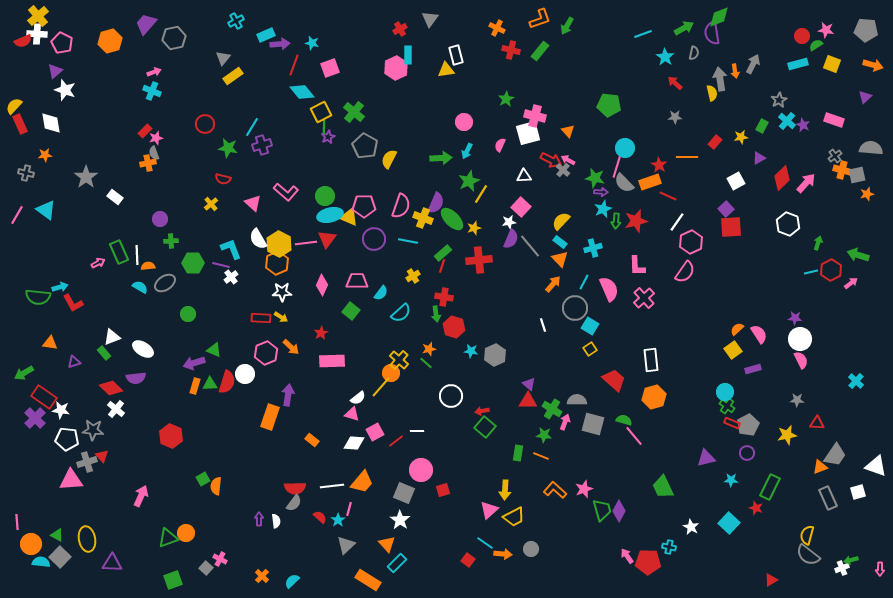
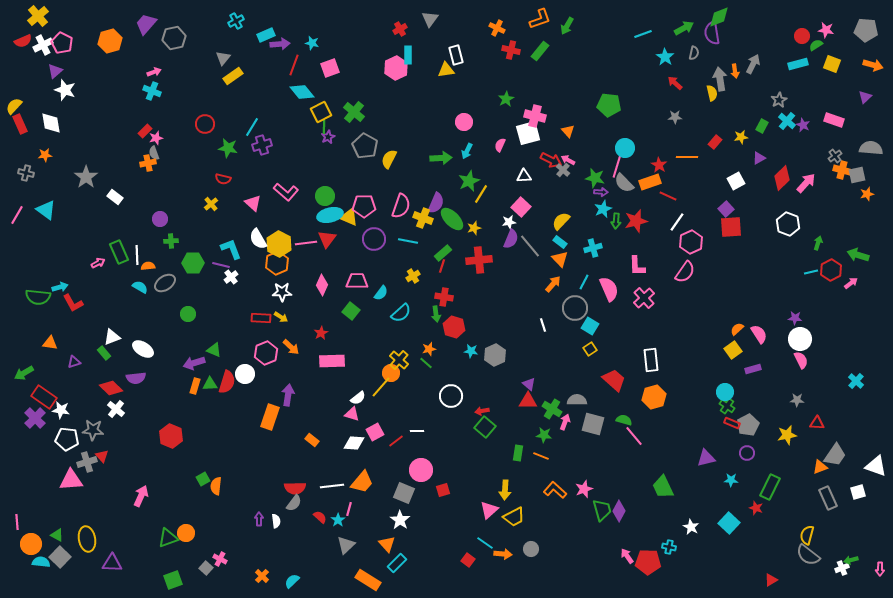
white cross at (37, 34): moved 6 px right, 11 px down; rotated 30 degrees counterclockwise
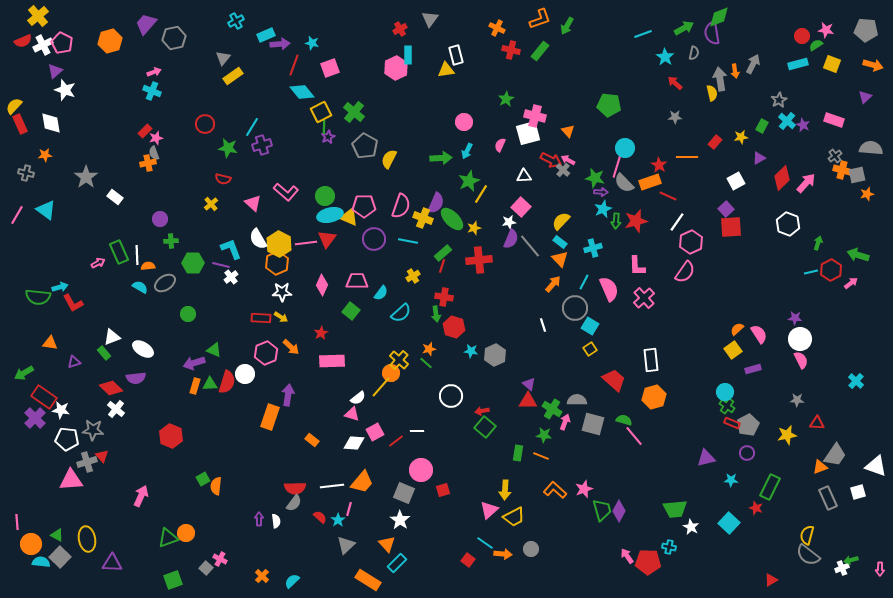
green trapezoid at (663, 487): moved 12 px right, 22 px down; rotated 70 degrees counterclockwise
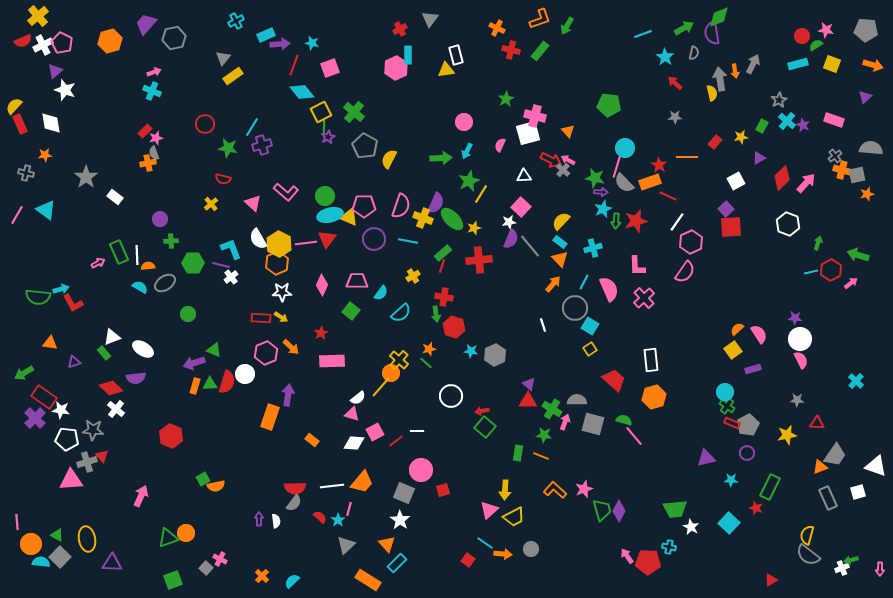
cyan arrow at (60, 287): moved 1 px right, 2 px down
orange semicircle at (216, 486): rotated 108 degrees counterclockwise
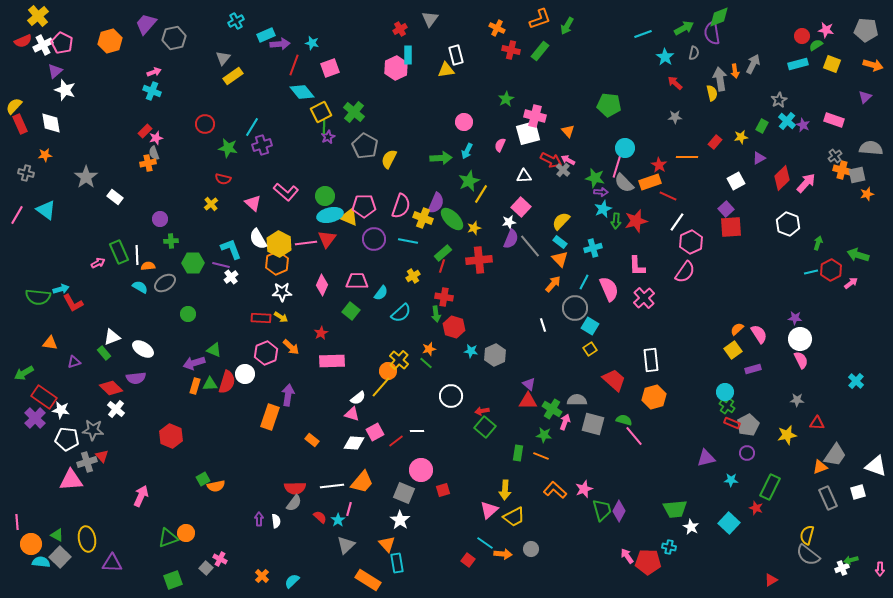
orange circle at (391, 373): moved 3 px left, 2 px up
cyan rectangle at (397, 563): rotated 54 degrees counterclockwise
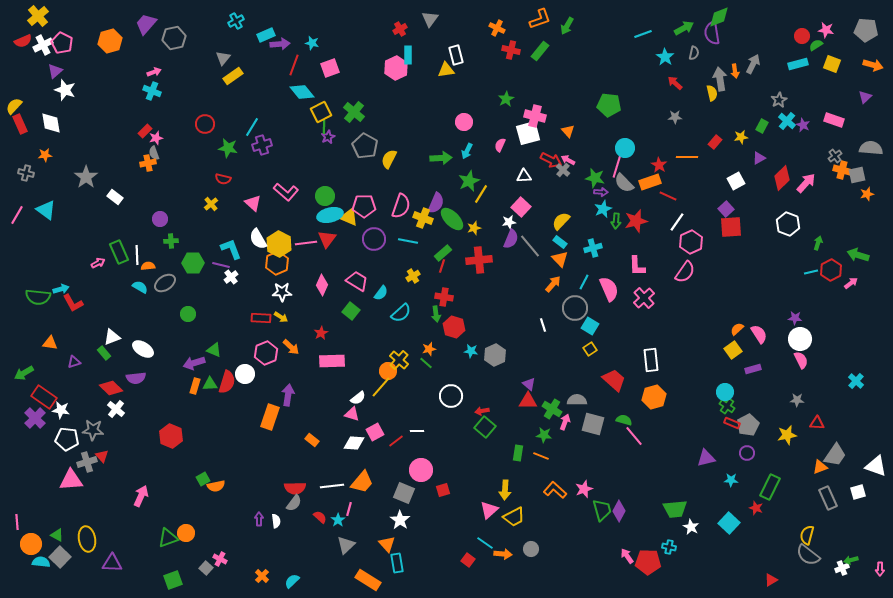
pink trapezoid at (357, 281): rotated 30 degrees clockwise
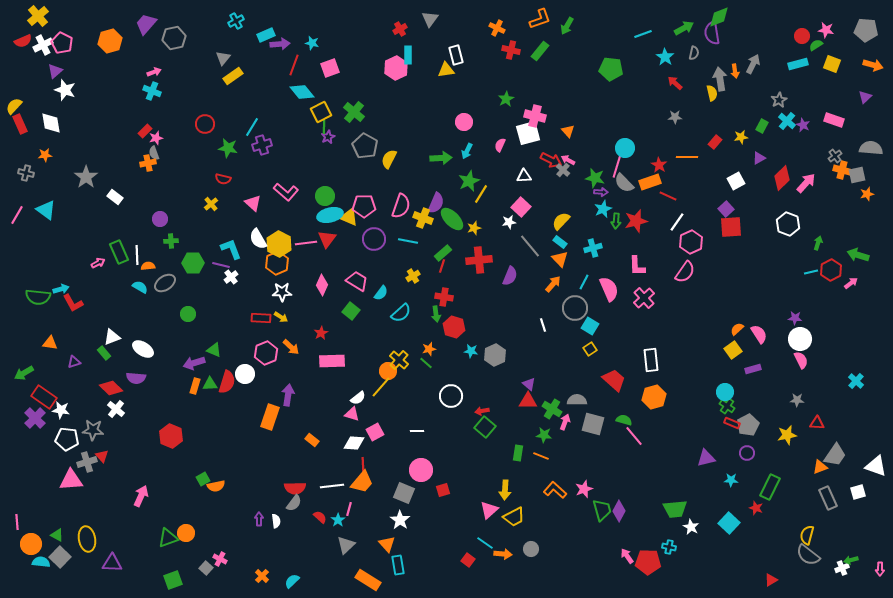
green pentagon at (609, 105): moved 2 px right, 36 px up
purple semicircle at (511, 239): moved 1 px left, 37 px down
purple semicircle at (136, 378): rotated 12 degrees clockwise
red line at (396, 441): moved 33 px left, 24 px down; rotated 56 degrees counterclockwise
cyan rectangle at (397, 563): moved 1 px right, 2 px down
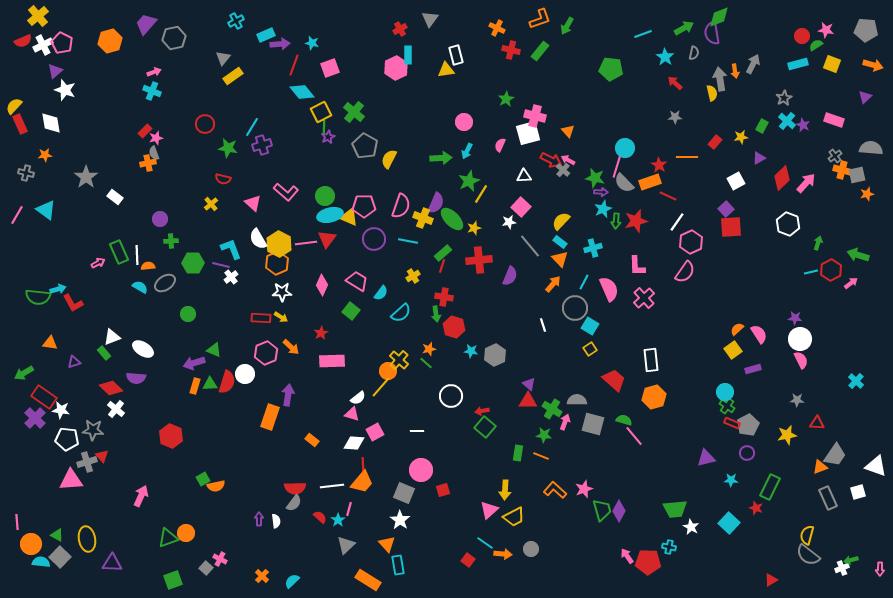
gray star at (779, 100): moved 5 px right, 2 px up
cyan arrow at (61, 289): moved 3 px left
